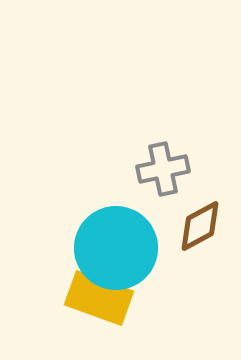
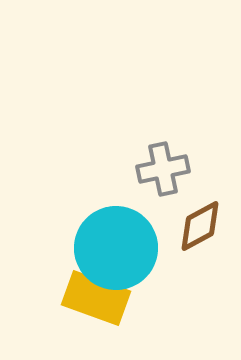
yellow rectangle: moved 3 px left
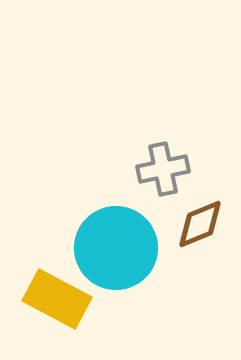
brown diamond: moved 2 px up; rotated 6 degrees clockwise
yellow rectangle: moved 39 px left, 1 px down; rotated 8 degrees clockwise
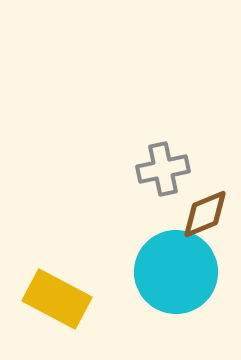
brown diamond: moved 5 px right, 10 px up
cyan circle: moved 60 px right, 24 px down
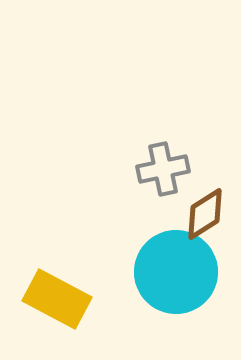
brown diamond: rotated 10 degrees counterclockwise
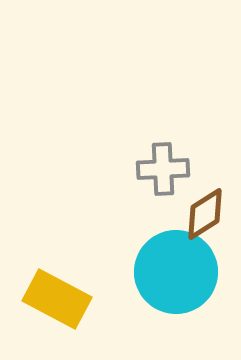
gray cross: rotated 9 degrees clockwise
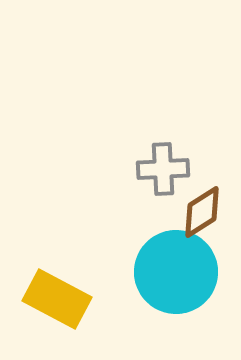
brown diamond: moved 3 px left, 2 px up
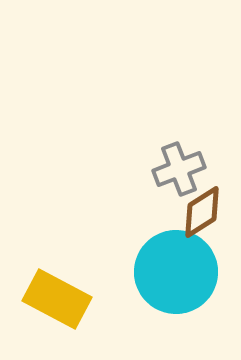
gray cross: moved 16 px right; rotated 18 degrees counterclockwise
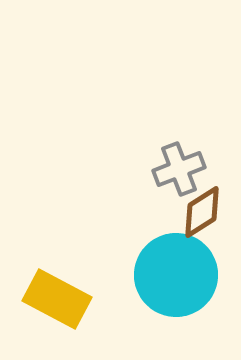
cyan circle: moved 3 px down
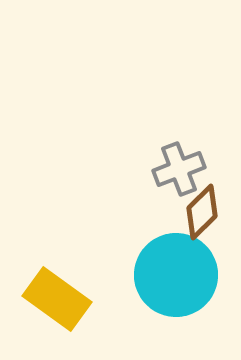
brown diamond: rotated 12 degrees counterclockwise
yellow rectangle: rotated 8 degrees clockwise
